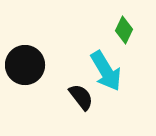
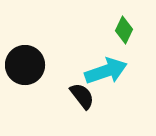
cyan arrow: rotated 78 degrees counterclockwise
black semicircle: moved 1 px right, 1 px up
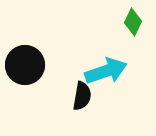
green diamond: moved 9 px right, 8 px up
black semicircle: rotated 48 degrees clockwise
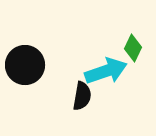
green diamond: moved 26 px down
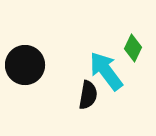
cyan arrow: rotated 108 degrees counterclockwise
black semicircle: moved 6 px right, 1 px up
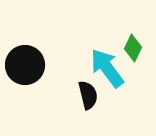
cyan arrow: moved 1 px right, 3 px up
black semicircle: rotated 24 degrees counterclockwise
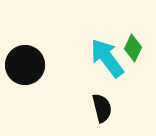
cyan arrow: moved 10 px up
black semicircle: moved 14 px right, 13 px down
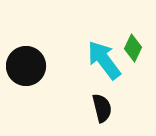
cyan arrow: moved 3 px left, 2 px down
black circle: moved 1 px right, 1 px down
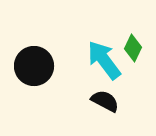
black circle: moved 8 px right
black semicircle: moved 3 px right, 7 px up; rotated 48 degrees counterclockwise
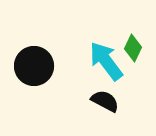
cyan arrow: moved 2 px right, 1 px down
